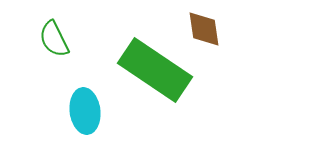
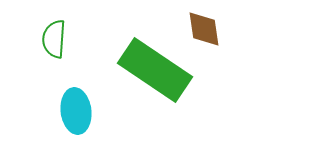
green semicircle: rotated 30 degrees clockwise
cyan ellipse: moved 9 px left
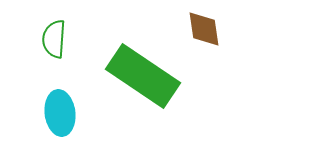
green rectangle: moved 12 px left, 6 px down
cyan ellipse: moved 16 px left, 2 px down
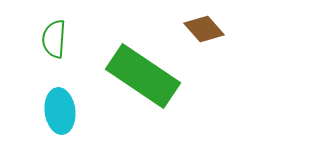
brown diamond: rotated 33 degrees counterclockwise
cyan ellipse: moved 2 px up
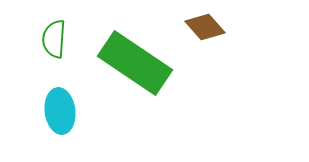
brown diamond: moved 1 px right, 2 px up
green rectangle: moved 8 px left, 13 px up
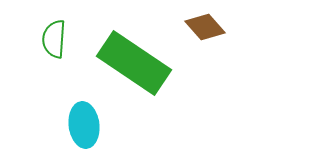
green rectangle: moved 1 px left
cyan ellipse: moved 24 px right, 14 px down
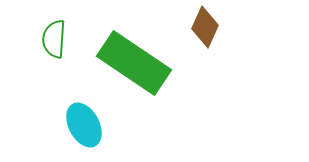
brown diamond: rotated 66 degrees clockwise
cyan ellipse: rotated 21 degrees counterclockwise
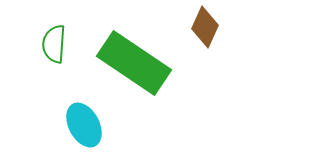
green semicircle: moved 5 px down
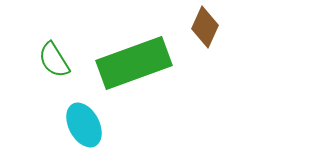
green semicircle: moved 16 px down; rotated 36 degrees counterclockwise
green rectangle: rotated 54 degrees counterclockwise
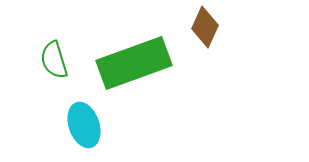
green semicircle: rotated 15 degrees clockwise
cyan ellipse: rotated 9 degrees clockwise
